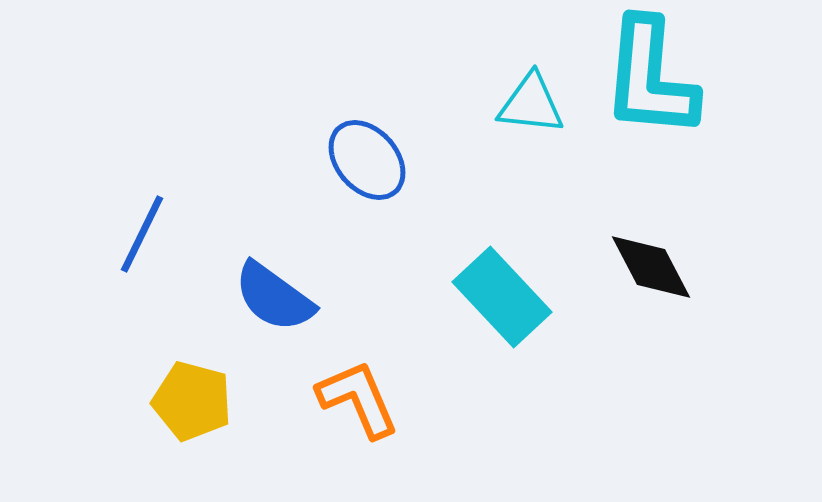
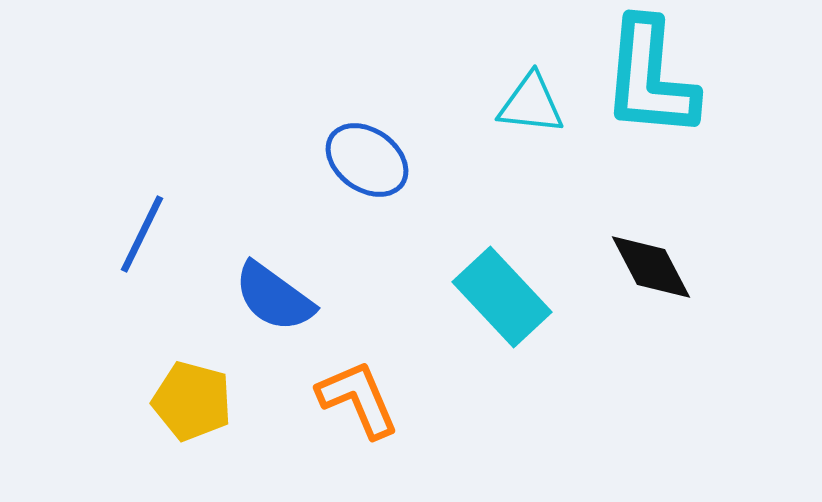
blue ellipse: rotated 14 degrees counterclockwise
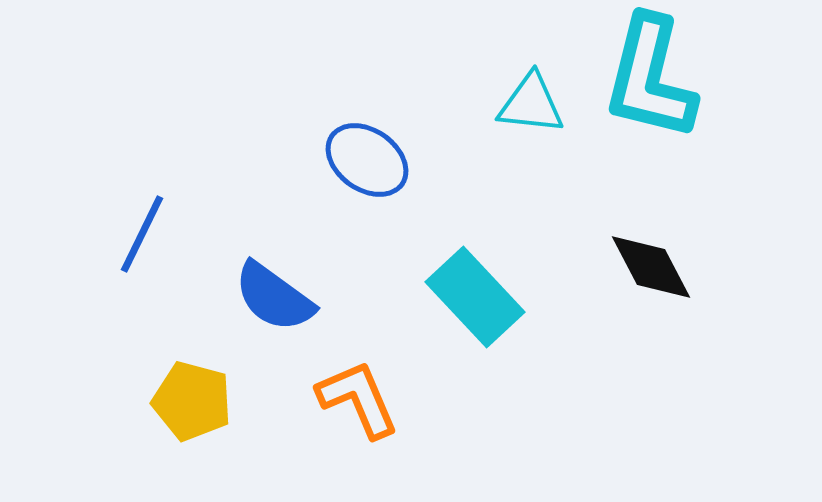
cyan L-shape: rotated 9 degrees clockwise
cyan rectangle: moved 27 px left
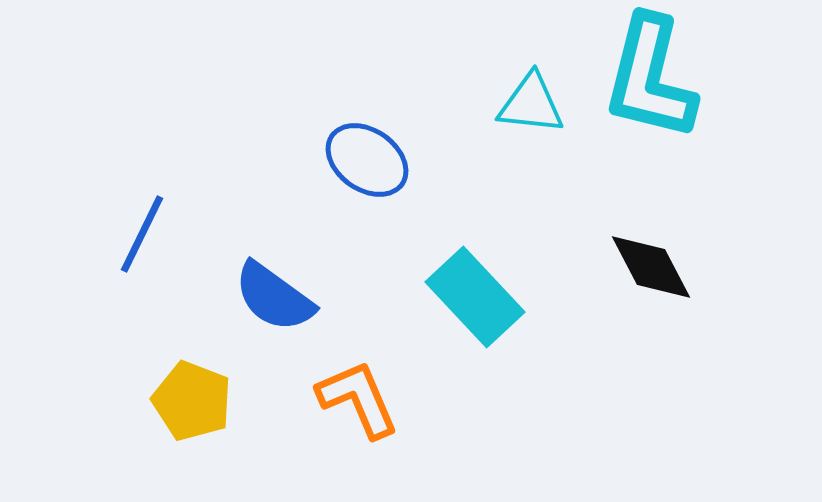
yellow pentagon: rotated 6 degrees clockwise
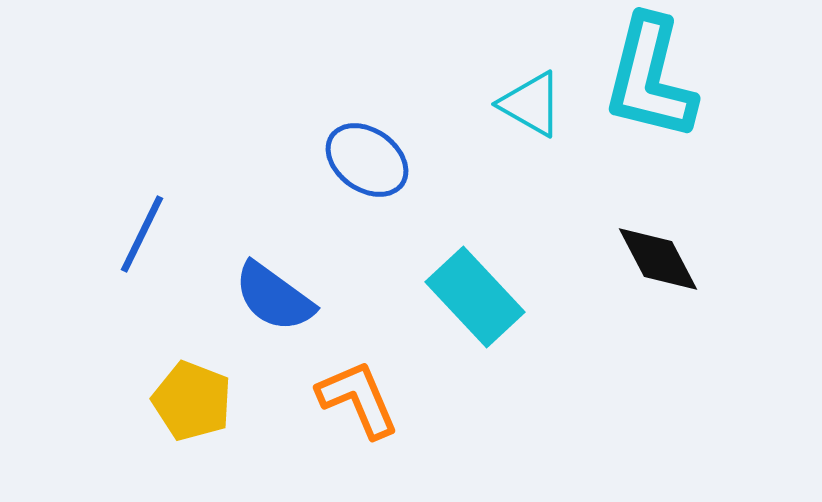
cyan triangle: rotated 24 degrees clockwise
black diamond: moved 7 px right, 8 px up
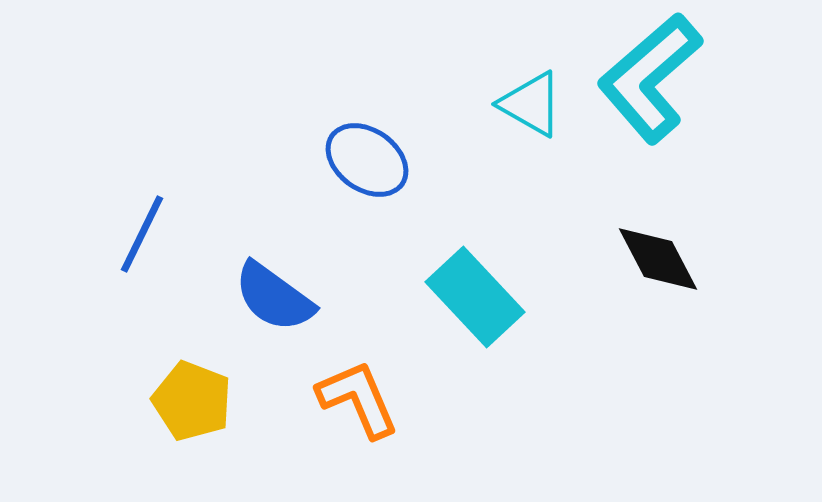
cyan L-shape: rotated 35 degrees clockwise
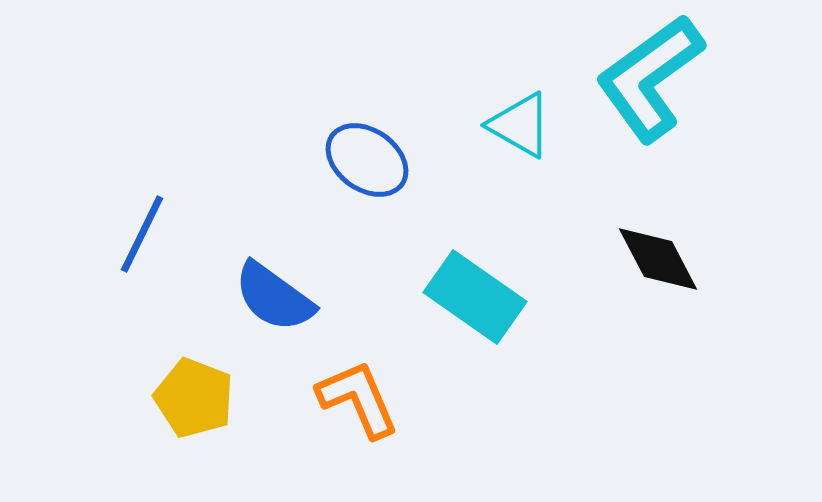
cyan L-shape: rotated 5 degrees clockwise
cyan triangle: moved 11 px left, 21 px down
cyan rectangle: rotated 12 degrees counterclockwise
yellow pentagon: moved 2 px right, 3 px up
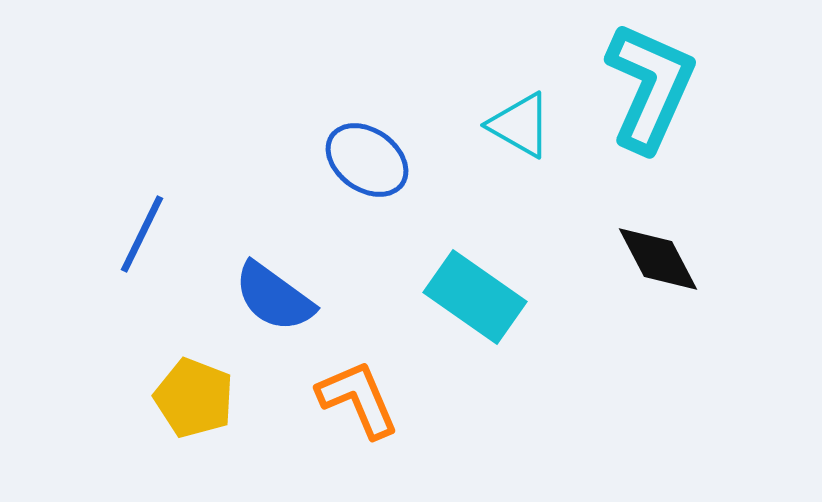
cyan L-shape: moved 9 px down; rotated 150 degrees clockwise
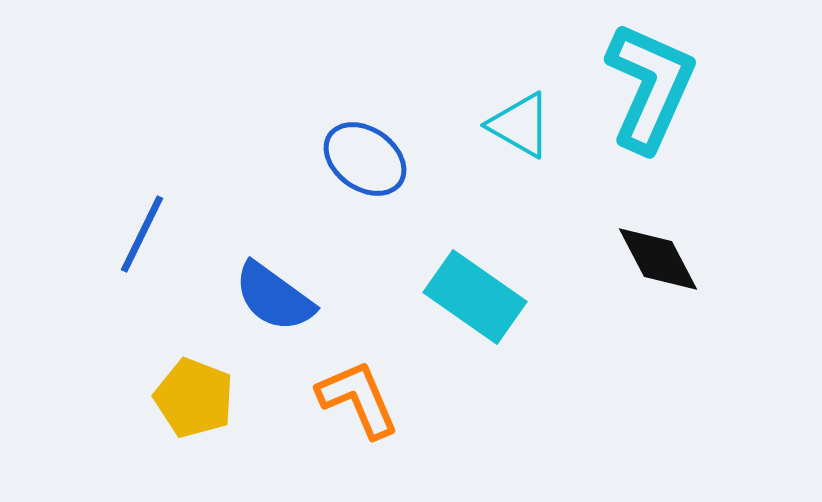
blue ellipse: moved 2 px left, 1 px up
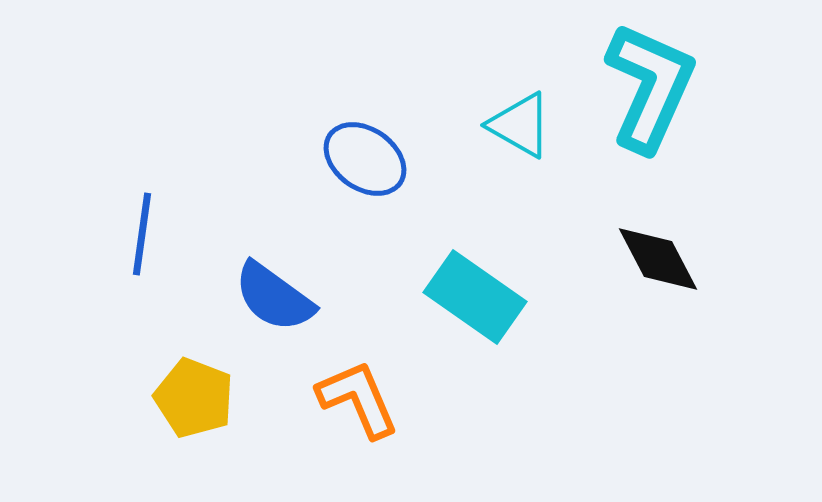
blue line: rotated 18 degrees counterclockwise
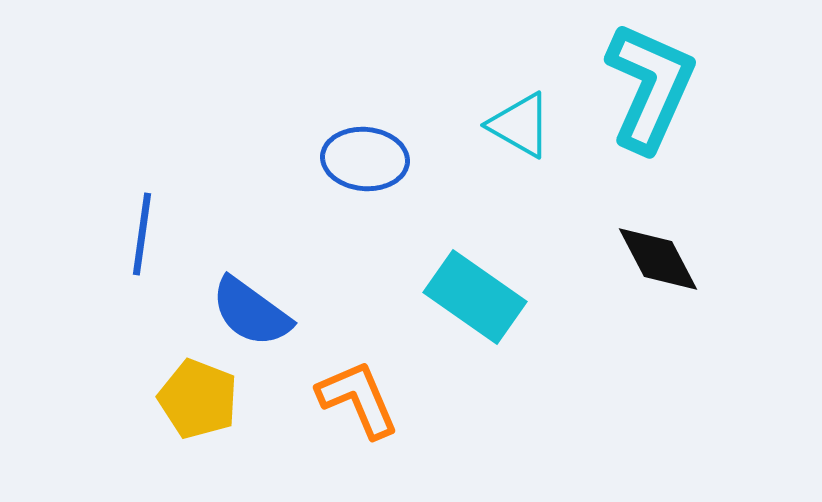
blue ellipse: rotated 30 degrees counterclockwise
blue semicircle: moved 23 px left, 15 px down
yellow pentagon: moved 4 px right, 1 px down
